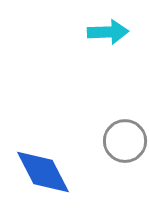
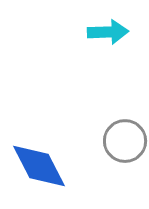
blue diamond: moved 4 px left, 6 px up
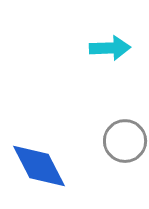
cyan arrow: moved 2 px right, 16 px down
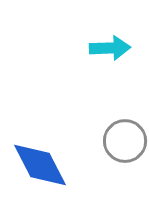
blue diamond: moved 1 px right, 1 px up
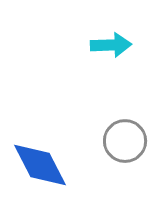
cyan arrow: moved 1 px right, 3 px up
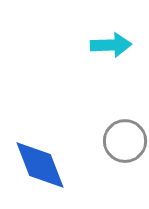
blue diamond: rotated 6 degrees clockwise
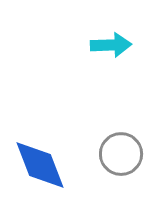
gray circle: moved 4 px left, 13 px down
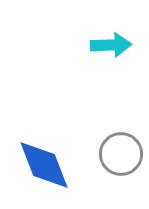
blue diamond: moved 4 px right
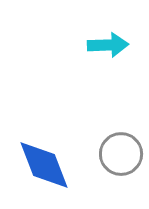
cyan arrow: moved 3 px left
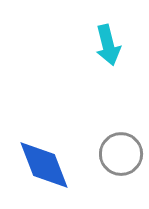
cyan arrow: rotated 78 degrees clockwise
